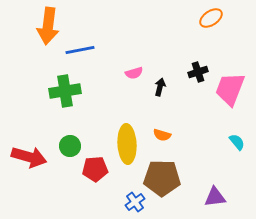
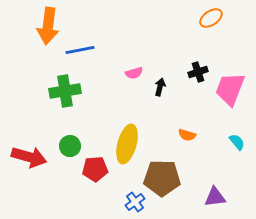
orange semicircle: moved 25 px right
yellow ellipse: rotated 18 degrees clockwise
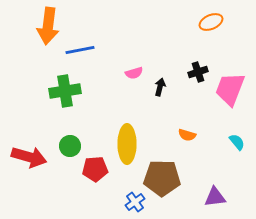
orange ellipse: moved 4 px down; rotated 10 degrees clockwise
yellow ellipse: rotated 15 degrees counterclockwise
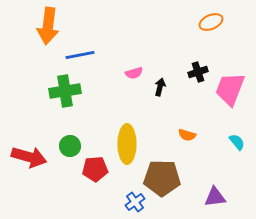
blue line: moved 5 px down
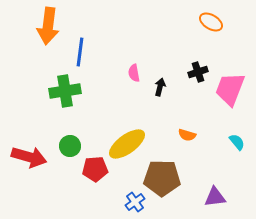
orange ellipse: rotated 55 degrees clockwise
blue line: moved 3 px up; rotated 72 degrees counterclockwise
pink semicircle: rotated 96 degrees clockwise
yellow ellipse: rotated 54 degrees clockwise
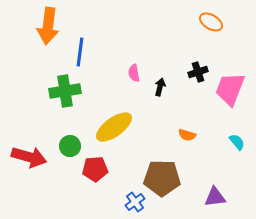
yellow ellipse: moved 13 px left, 17 px up
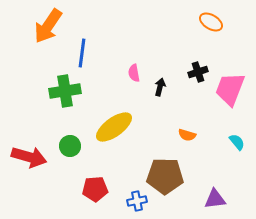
orange arrow: rotated 27 degrees clockwise
blue line: moved 2 px right, 1 px down
red pentagon: moved 20 px down
brown pentagon: moved 3 px right, 2 px up
purple triangle: moved 2 px down
blue cross: moved 2 px right, 1 px up; rotated 24 degrees clockwise
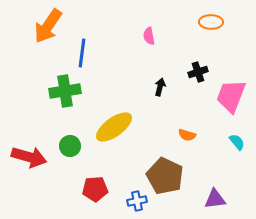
orange ellipse: rotated 30 degrees counterclockwise
pink semicircle: moved 15 px right, 37 px up
pink trapezoid: moved 1 px right, 7 px down
brown pentagon: rotated 24 degrees clockwise
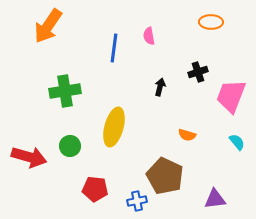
blue line: moved 32 px right, 5 px up
yellow ellipse: rotated 39 degrees counterclockwise
red pentagon: rotated 10 degrees clockwise
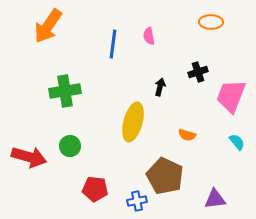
blue line: moved 1 px left, 4 px up
yellow ellipse: moved 19 px right, 5 px up
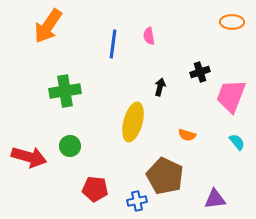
orange ellipse: moved 21 px right
black cross: moved 2 px right
